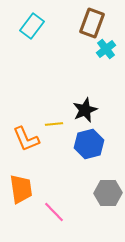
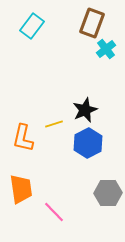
yellow line: rotated 12 degrees counterclockwise
orange L-shape: moved 3 px left, 1 px up; rotated 36 degrees clockwise
blue hexagon: moved 1 px left, 1 px up; rotated 12 degrees counterclockwise
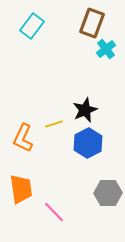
orange L-shape: rotated 12 degrees clockwise
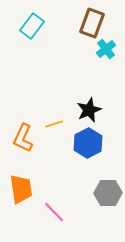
black star: moved 4 px right
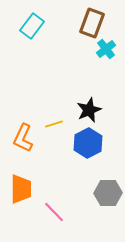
orange trapezoid: rotated 8 degrees clockwise
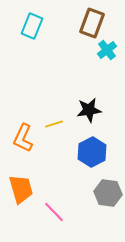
cyan rectangle: rotated 15 degrees counterclockwise
cyan cross: moved 1 px right, 1 px down
black star: rotated 15 degrees clockwise
blue hexagon: moved 4 px right, 9 px down
orange trapezoid: rotated 16 degrees counterclockwise
gray hexagon: rotated 8 degrees clockwise
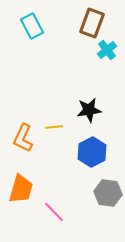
cyan rectangle: rotated 50 degrees counterclockwise
yellow line: moved 3 px down; rotated 12 degrees clockwise
orange trapezoid: rotated 32 degrees clockwise
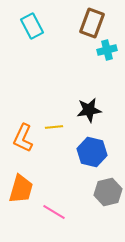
cyan cross: rotated 24 degrees clockwise
blue hexagon: rotated 20 degrees counterclockwise
gray hexagon: moved 1 px up; rotated 20 degrees counterclockwise
pink line: rotated 15 degrees counterclockwise
